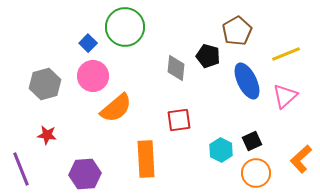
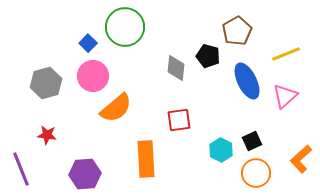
gray hexagon: moved 1 px right, 1 px up
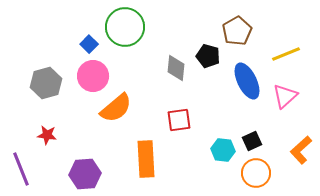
blue square: moved 1 px right, 1 px down
cyan hexagon: moved 2 px right; rotated 20 degrees counterclockwise
orange L-shape: moved 9 px up
